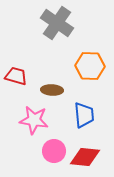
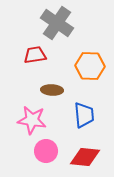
red trapezoid: moved 19 px right, 21 px up; rotated 25 degrees counterclockwise
pink star: moved 2 px left
pink circle: moved 8 px left
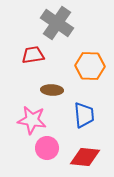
red trapezoid: moved 2 px left
pink circle: moved 1 px right, 3 px up
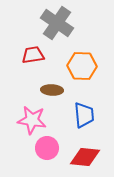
orange hexagon: moved 8 px left
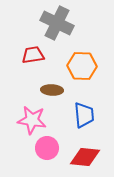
gray cross: rotated 8 degrees counterclockwise
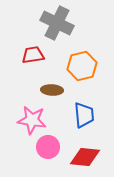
orange hexagon: rotated 16 degrees counterclockwise
pink circle: moved 1 px right, 1 px up
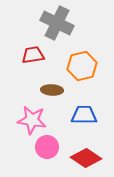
blue trapezoid: rotated 84 degrees counterclockwise
pink circle: moved 1 px left
red diamond: moved 1 px right, 1 px down; rotated 28 degrees clockwise
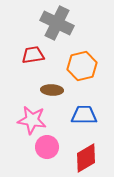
red diamond: rotated 64 degrees counterclockwise
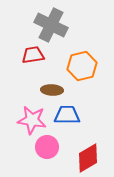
gray cross: moved 6 px left, 2 px down
blue trapezoid: moved 17 px left
red diamond: moved 2 px right
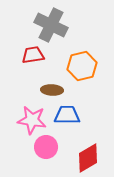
pink circle: moved 1 px left
